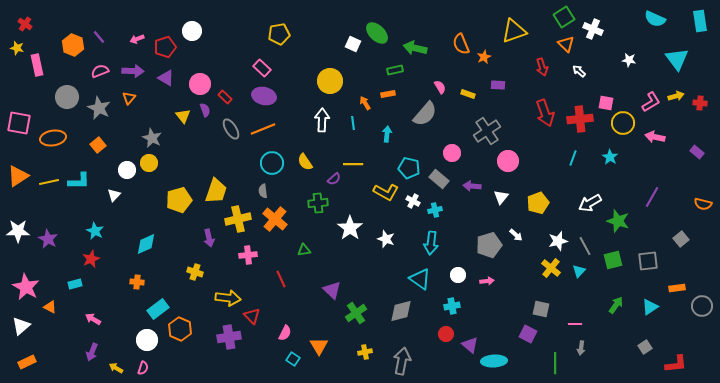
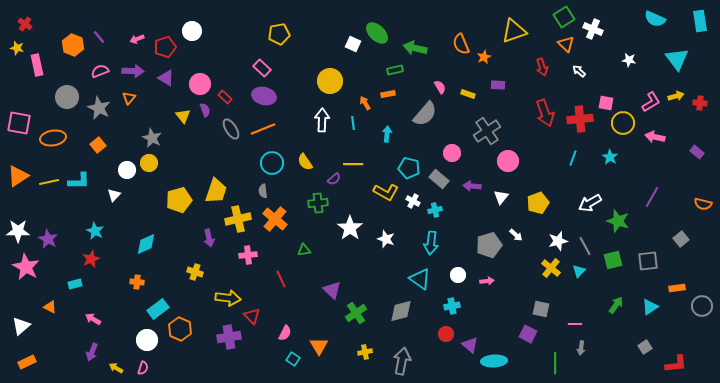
pink star at (26, 287): moved 20 px up
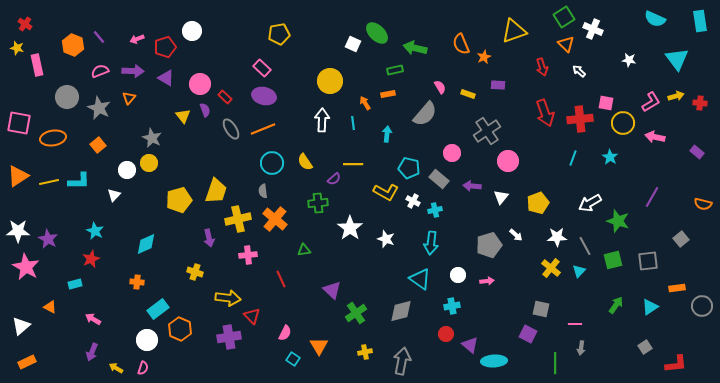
white star at (558, 241): moved 1 px left, 4 px up; rotated 12 degrees clockwise
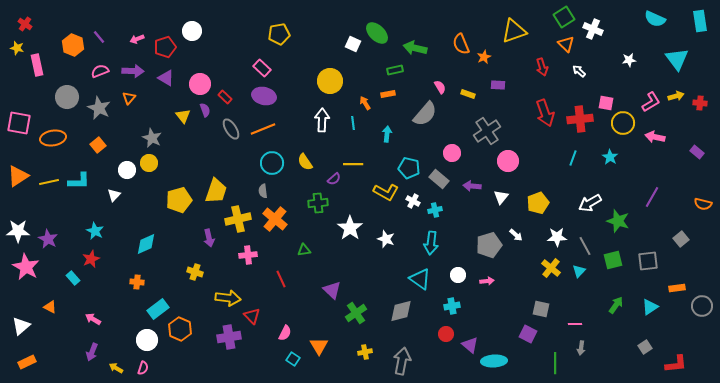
white star at (629, 60): rotated 16 degrees counterclockwise
cyan rectangle at (75, 284): moved 2 px left, 6 px up; rotated 64 degrees clockwise
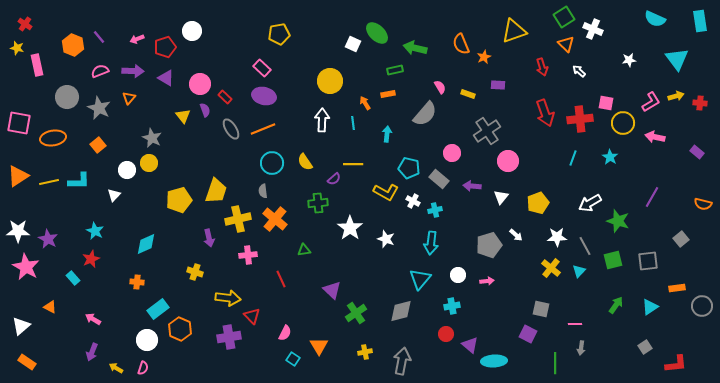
cyan triangle at (420, 279): rotated 35 degrees clockwise
orange rectangle at (27, 362): rotated 60 degrees clockwise
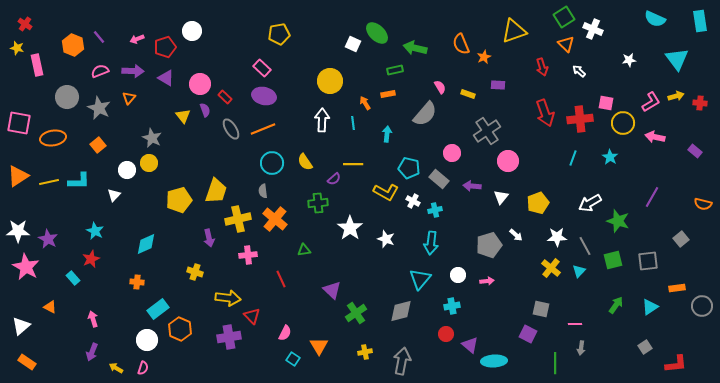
purple rectangle at (697, 152): moved 2 px left, 1 px up
pink arrow at (93, 319): rotated 42 degrees clockwise
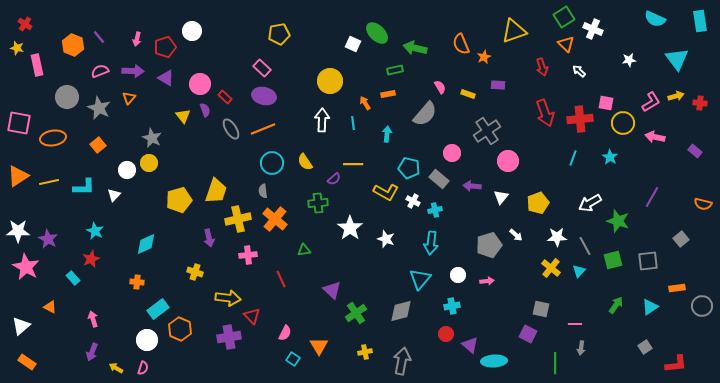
pink arrow at (137, 39): rotated 56 degrees counterclockwise
cyan L-shape at (79, 181): moved 5 px right, 6 px down
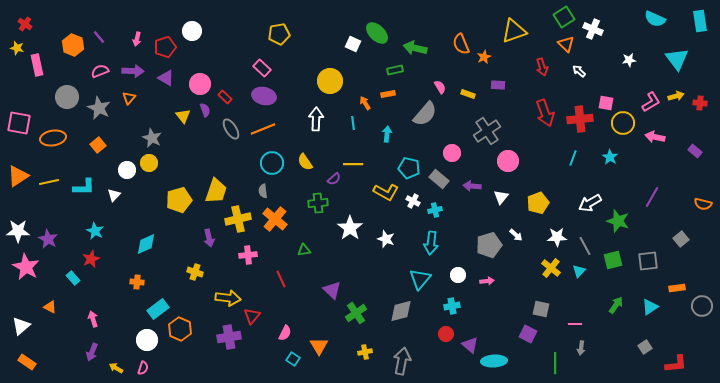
white arrow at (322, 120): moved 6 px left, 1 px up
red triangle at (252, 316): rotated 24 degrees clockwise
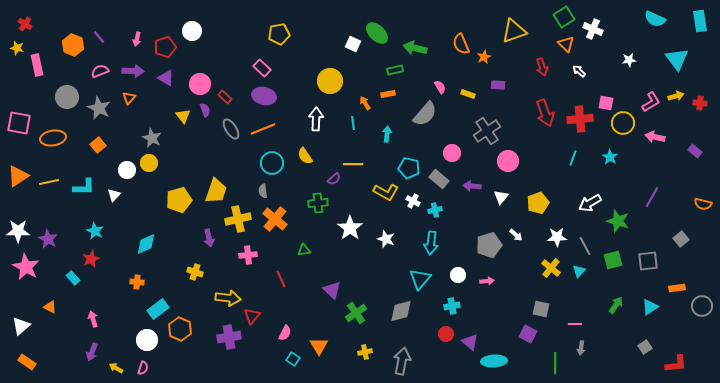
yellow semicircle at (305, 162): moved 6 px up
purple triangle at (470, 345): moved 3 px up
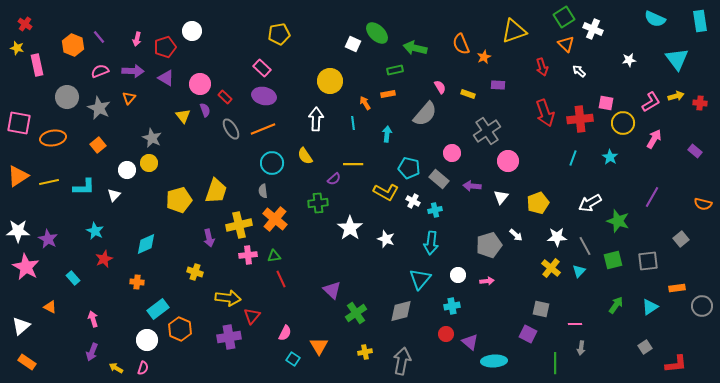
pink arrow at (655, 137): moved 1 px left, 2 px down; rotated 108 degrees clockwise
yellow cross at (238, 219): moved 1 px right, 6 px down
green triangle at (304, 250): moved 30 px left, 6 px down
red star at (91, 259): moved 13 px right
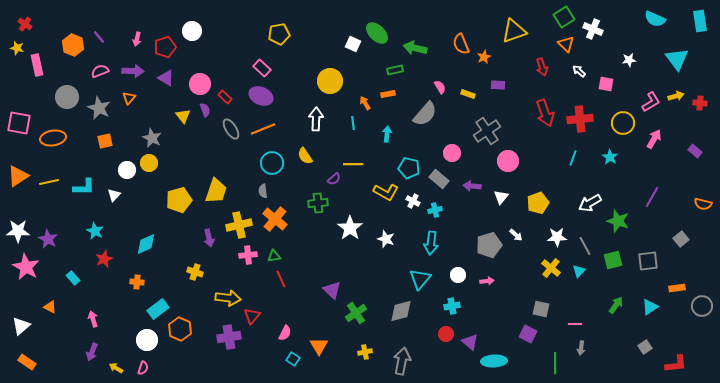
purple ellipse at (264, 96): moved 3 px left; rotated 10 degrees clockwise
pink square at (606, 103): moved 19 px up
orange square at (98, 145): moved 7 px right, 4 px up; rotated 28 degrees clockwise
